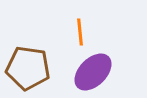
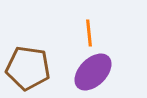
orange line: moved 9 px right, 1 px down
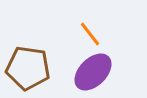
orange line: moved 1 px right, 1 px down; rotated 32 degrees counterclockwise
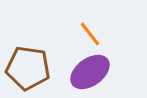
purple ellipse: moved 3 px left; rotated 9 degrees clockwise
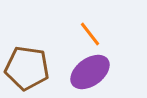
brown pentagon: moved 1 px left
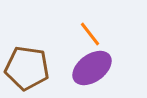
purple ellipse: moved 2 px right, 4 px up
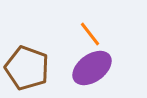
brown pentagon: rotated 12 degrees clockwise
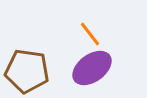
brown pentagon: moved 3 px down; rotated 12 degrees counterclockwise
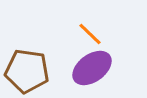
orange line: rotated 8 degrees counterclockwise
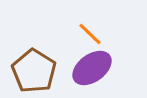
brown pentagon: moved 7 px right; rotated 24 degrees clockwise
